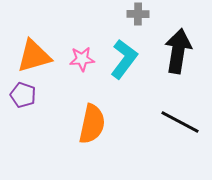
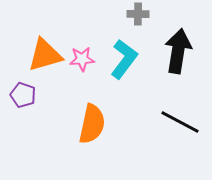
orange triangle: moved 11 px right, 1 px up
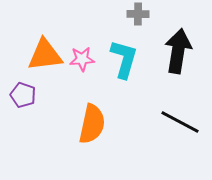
orange triangle: rotated 9 degrees clockwise
cyan L-shape: rotated 21 degrees counterclockwise
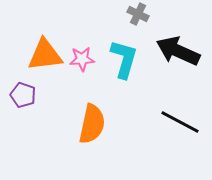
gray cross: rotated 25 degrees clockwise
black arrow: rotated 75 degrees counterclockwise
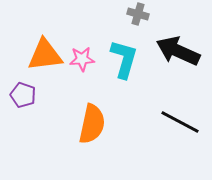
gray cross: rotated 10 degrees counterclockwise
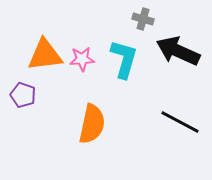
gray cross: moved 5 px right, 5 px down
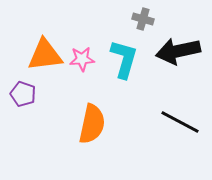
black arrow: rotated 36 degrees counterclockwise
purple pentagon: moved 1 px up
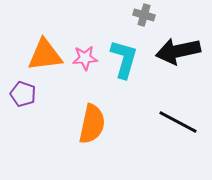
gray cross: moved 1 px right, 4 px up
pink star: moved 3 px right, 1 px up
black line: moved 2 px left
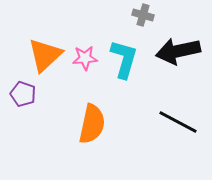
gray cross: moved 1 px left
orange triangle: rotated 36 degrees counterclockwise
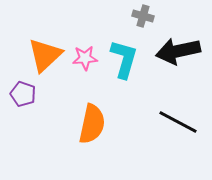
gray cross: moved 1 px down
